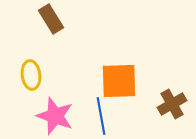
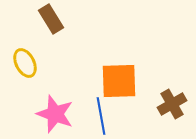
yellow ellipse: moved 6 px left, 12 px up; rotated 20 degrees counterclockwise
pink star: moved 2 px up
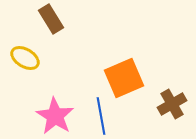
yellow ellipse: moved 5 px up; rotated 32 degrees counterclockwise
orange square: moved 5 px right, 3 px up; rotated 21 degrees counterclockwise
pink star: moved 2 px down; rotated 12 degrees clockwise
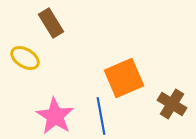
brown rectangle: moved 4 px down
brown cross: rotated 28 degrees counterclockwise
